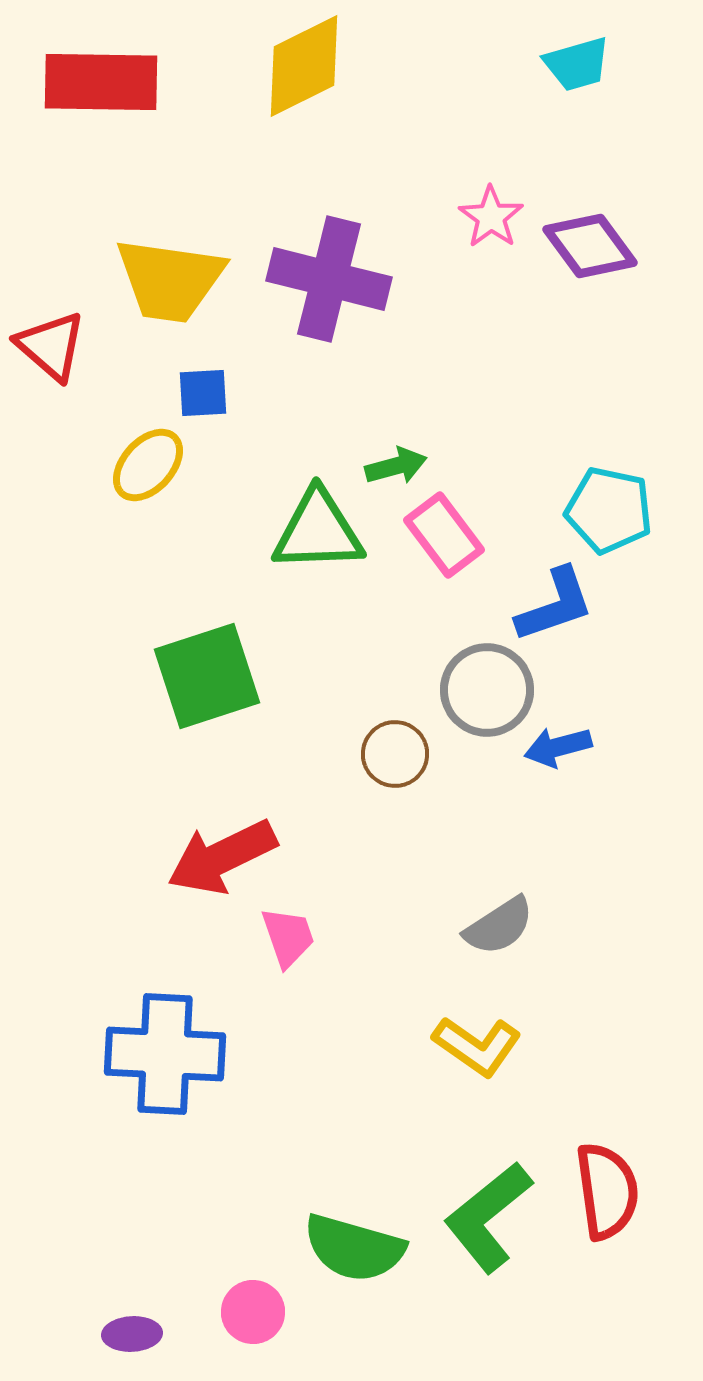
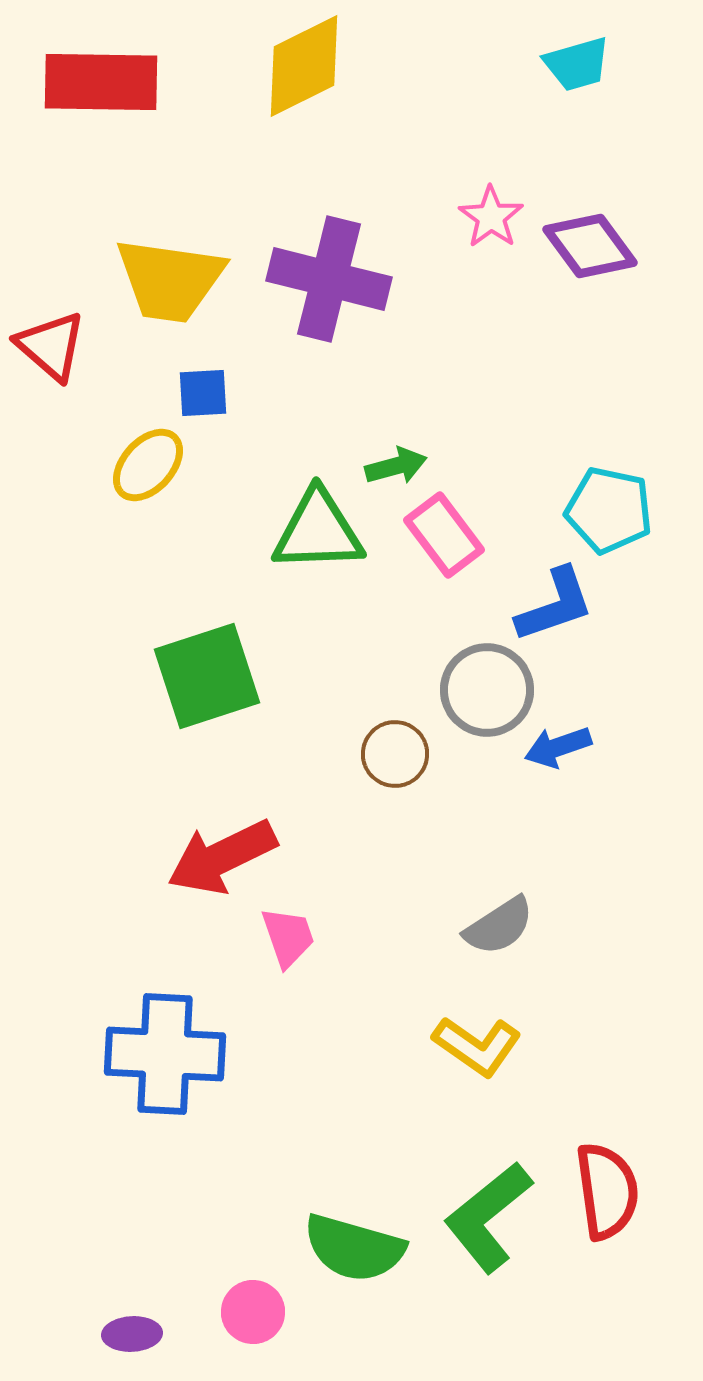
blue arrow: rotated 4 degrees counterclockwise
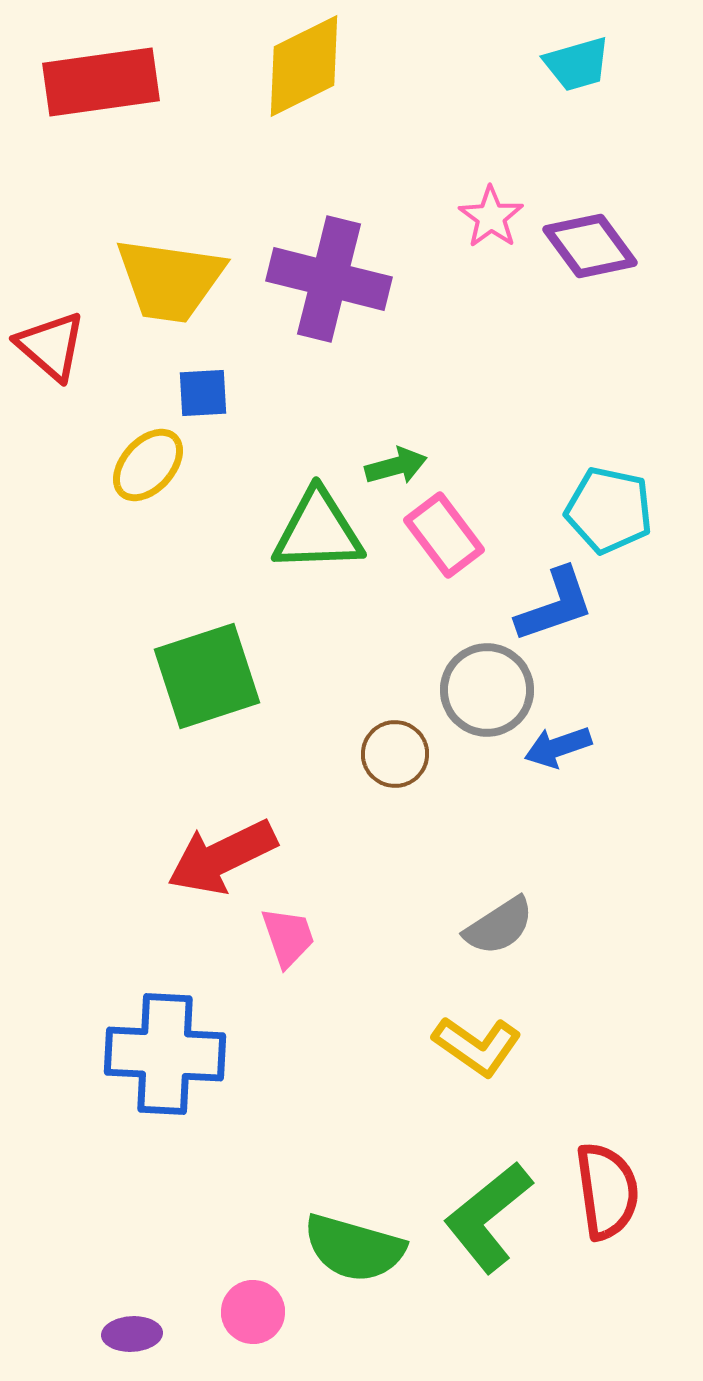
red rectangle: rotated 9 degrees counterclockwise
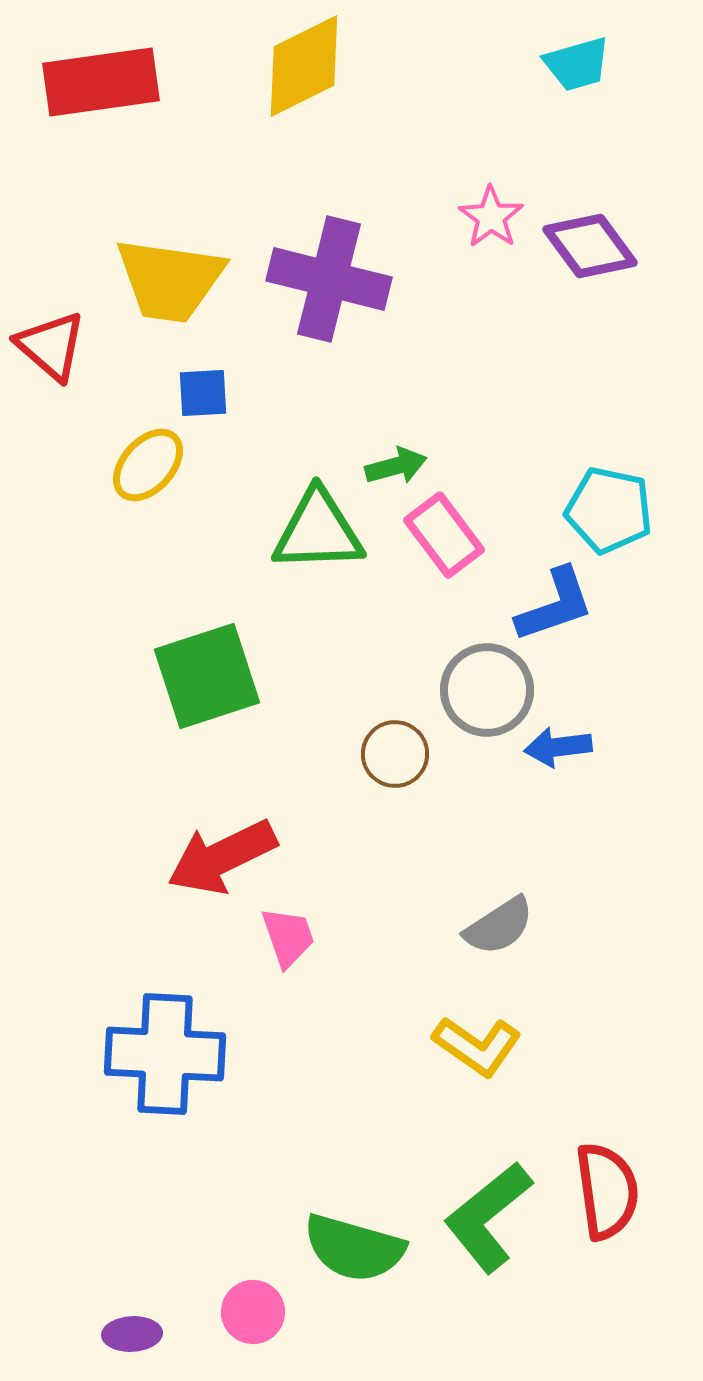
blue arrow: rotated 12 degrees clockwise
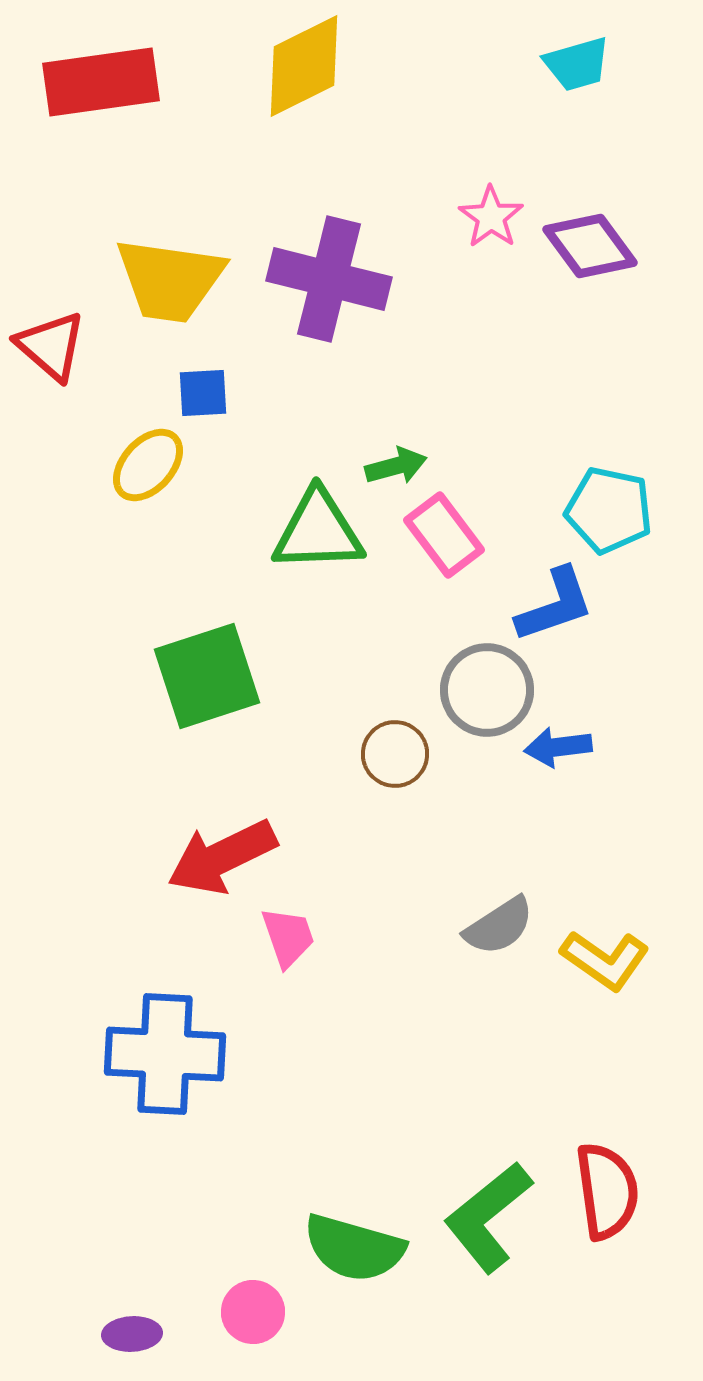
yellow L-shape: moved 128 px right, 86 px up
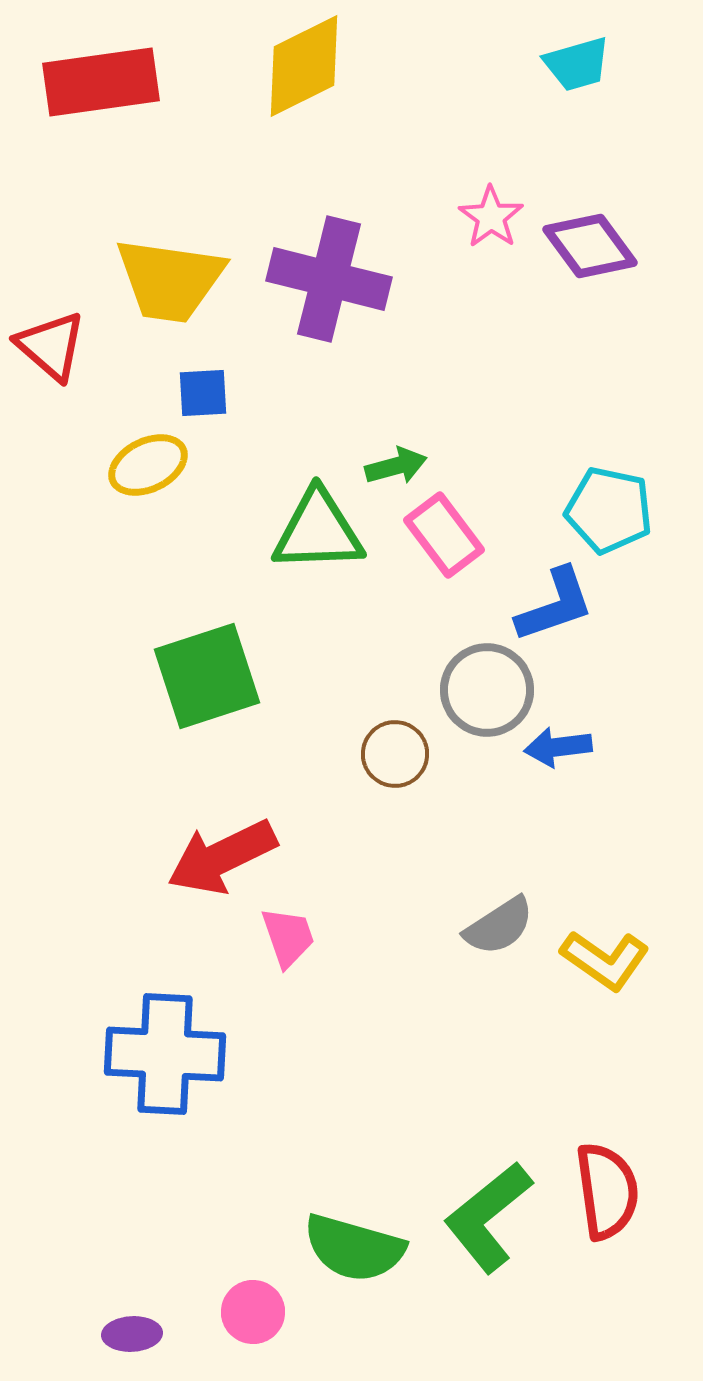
yellow ellipse: rotated 22 degrees clockwise
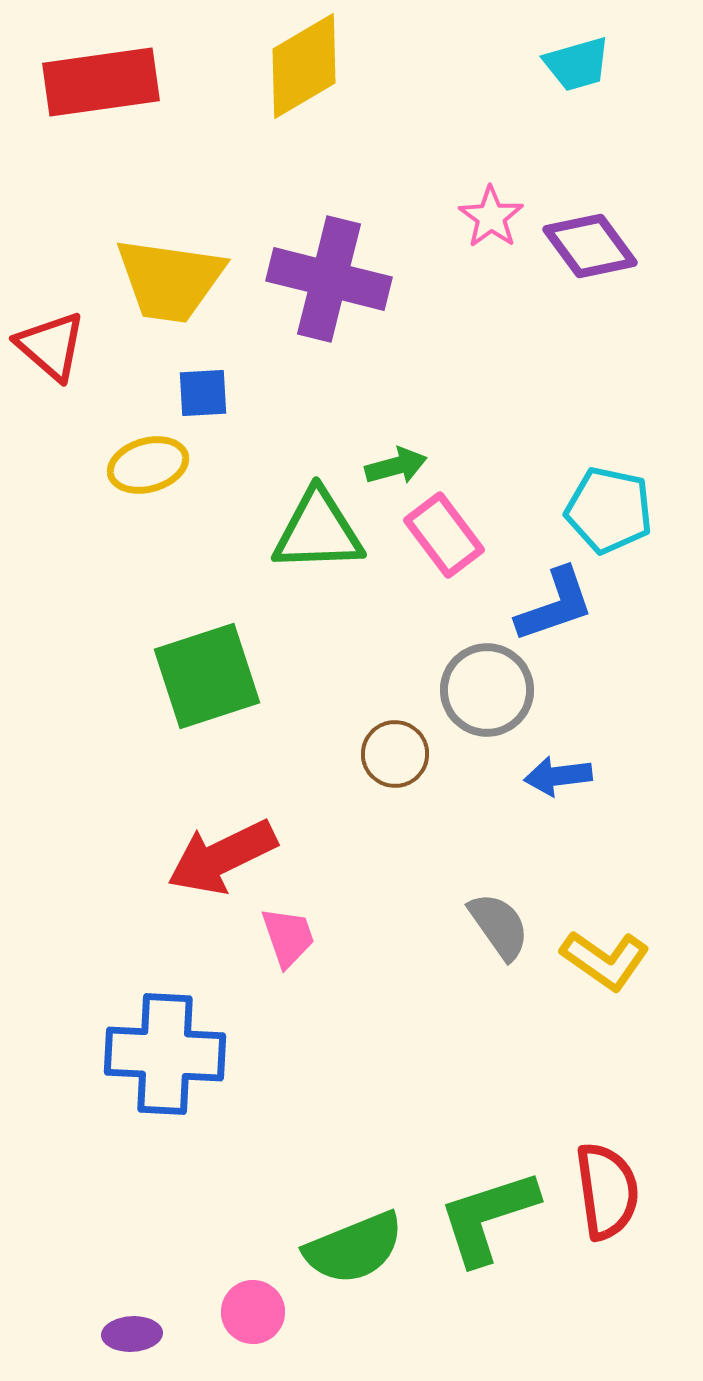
yellow diamond: rotated 4 degrees counterclockwise
yellow ellipse: rotated 10 degrees clockwise
blue arrow: moved 29 px down
gray semicircle: rotated 92 degrees counterclockwise
green L-shape: rotated 21 degrees clockwise
green semicircle: rotated 38 degrees counterclockwise
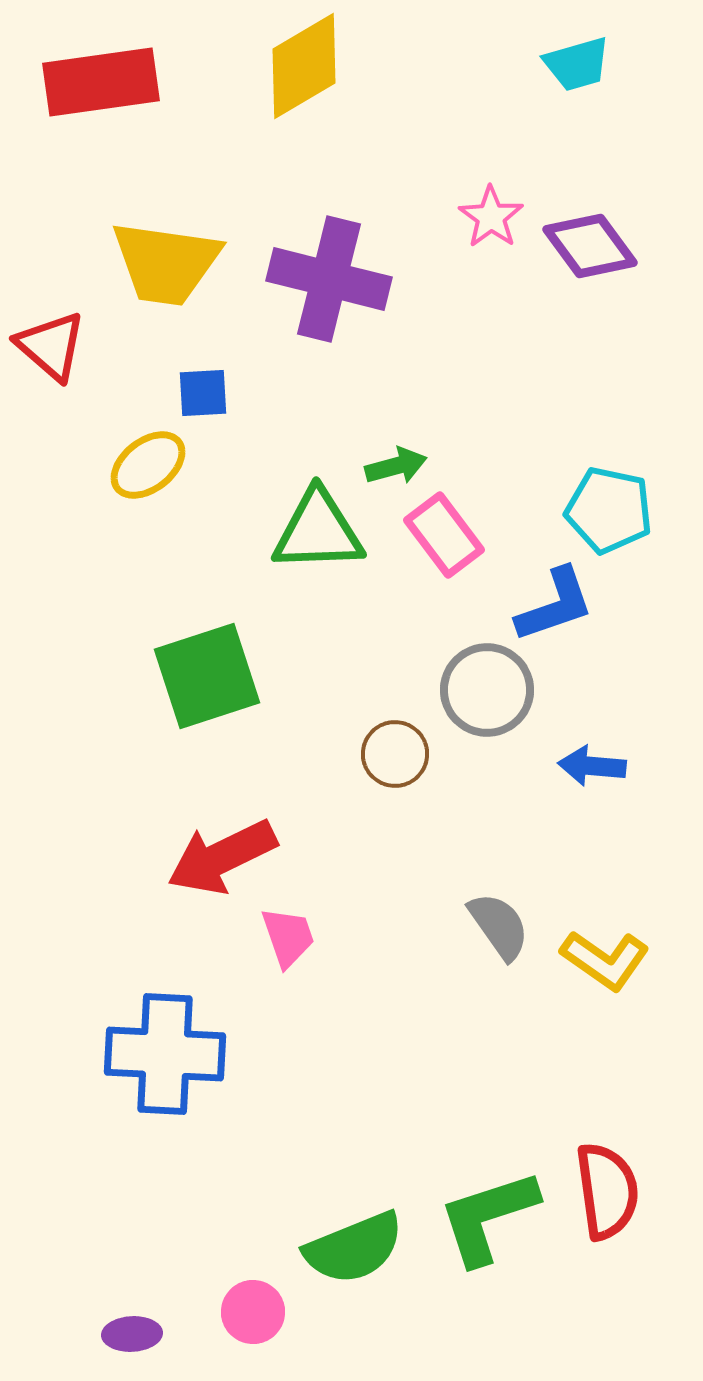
yellow trapezoid: moved 4 px left, 17 px up
yellow ellipse: rotated 22 degrees counterclockwise
blue arrow: moved 34 px right, 10 px up; rotated 12 degrees clockwise
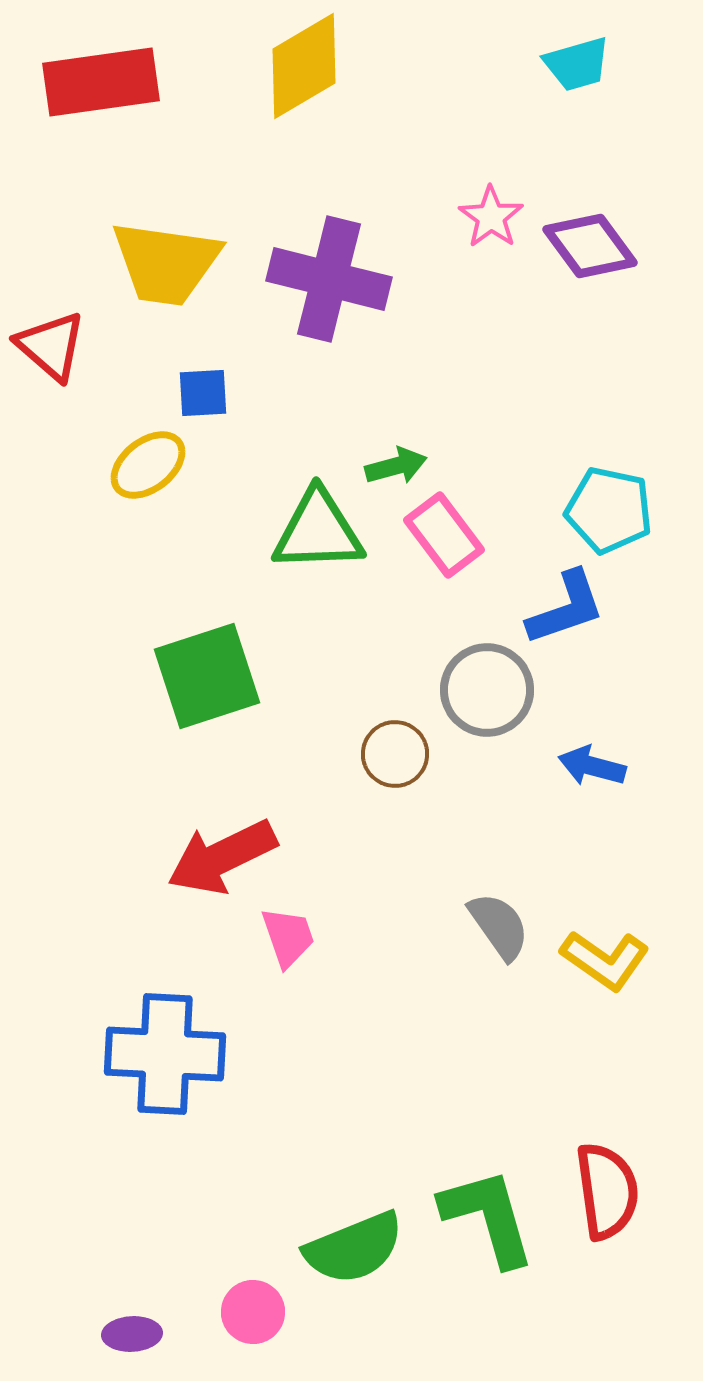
blue L-shape: moved 11 px right, 3 px down
blue arrow: rotated 10 degrees clockwise
green L-shape: rotated 92 degrees clockwise
